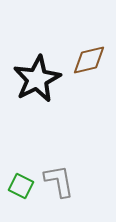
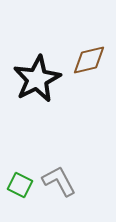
gray L-shape: rotated 18 degrees counterclockwise
green square: moved 1 px left, 1 px up
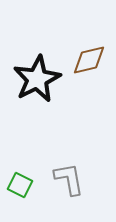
gray L-shape: moved 10 px right, 2 px up; rotated 18 degrees clockwise
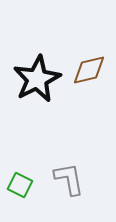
brown diamond: moved 10 px down
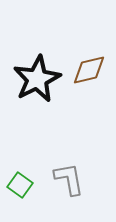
green square: rotated 10 degrees clockwise
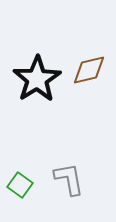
black star: rotated 6 degrees counterclockwise
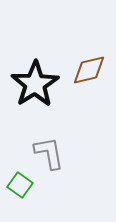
black star: moved 2 px left, 5 px down
gray L-shape: moved 20 px left, 26 px up
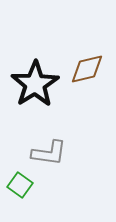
brown diamond: moved 2 px left, 1 px up
gray L-shape: rotated 108 degrees clockwise
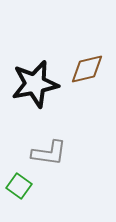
black star: rotated 21 degrees clockwise
green square: moved 1 px left, 1 px down
